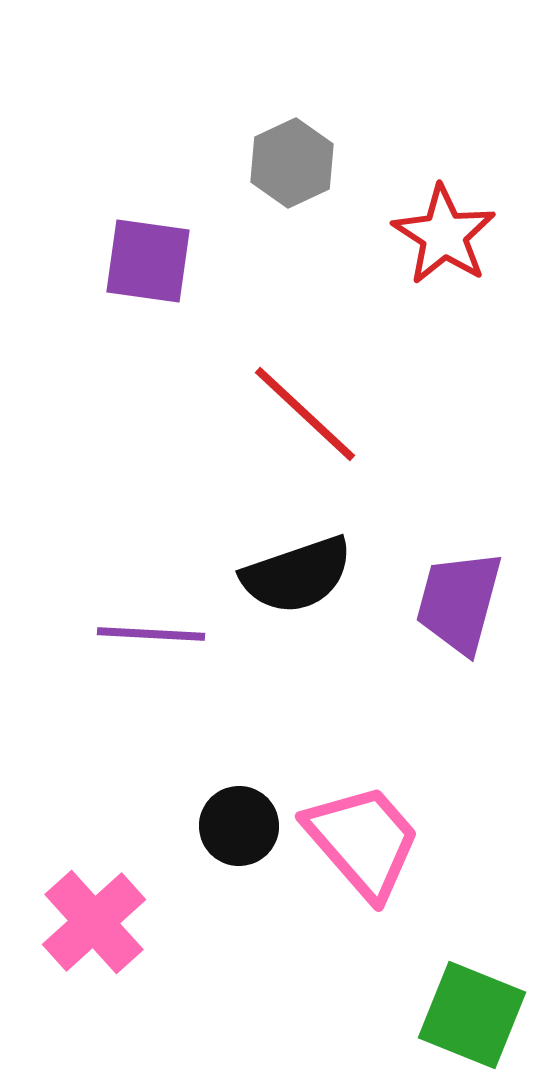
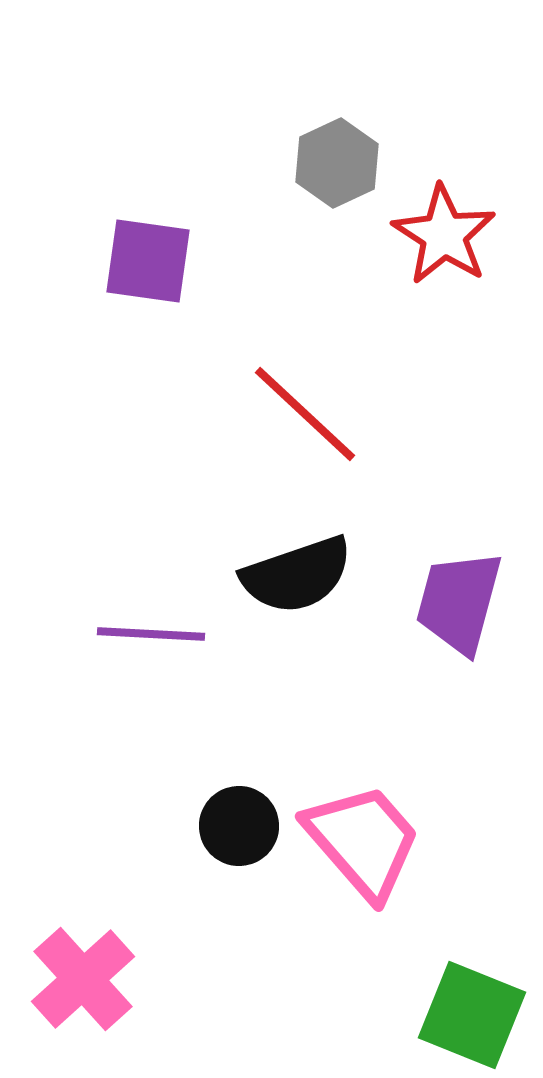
gray hexagon: moved 45 px right
pink cross: moved 11 px left, 57 px down
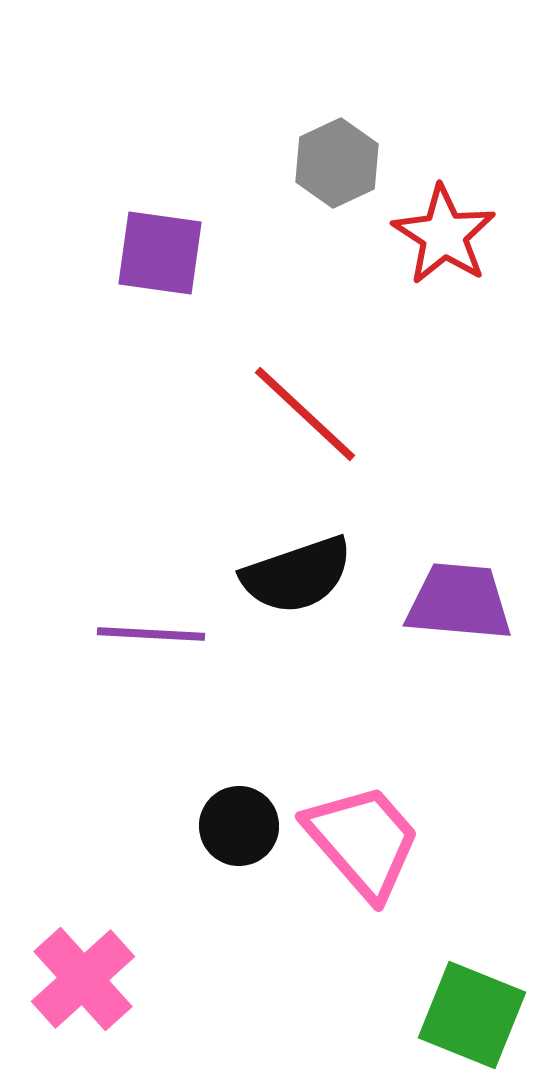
purple square: moved 12 px right, 8 px up
purple trapezoid: rotated 80 degrees clockwise
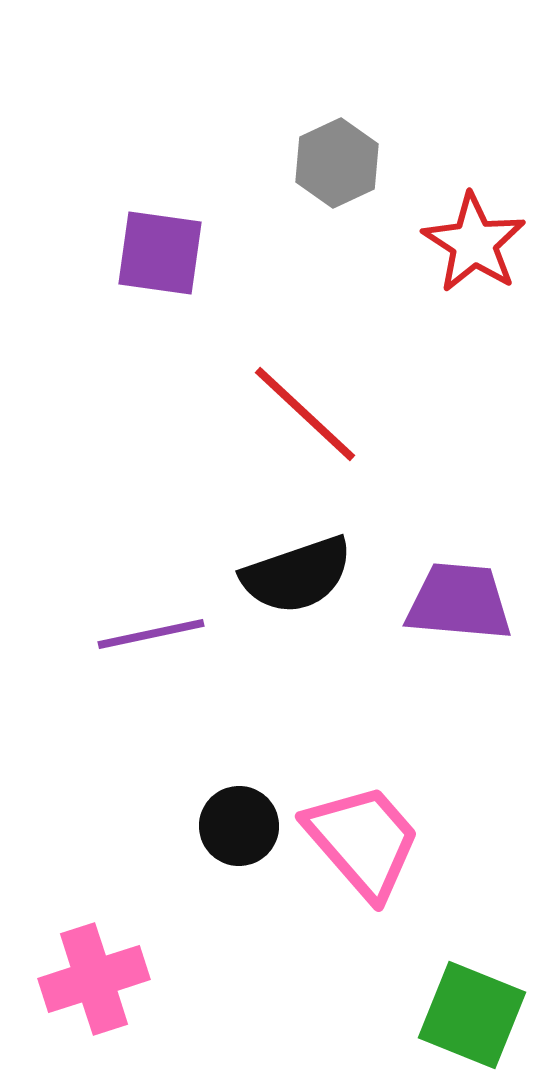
red star: moved 30 px right, 8 px down
purple line: rotated 15 degrees counterclockwise
pink cross: moved 11 px right; rotated 24 degrees clockwise
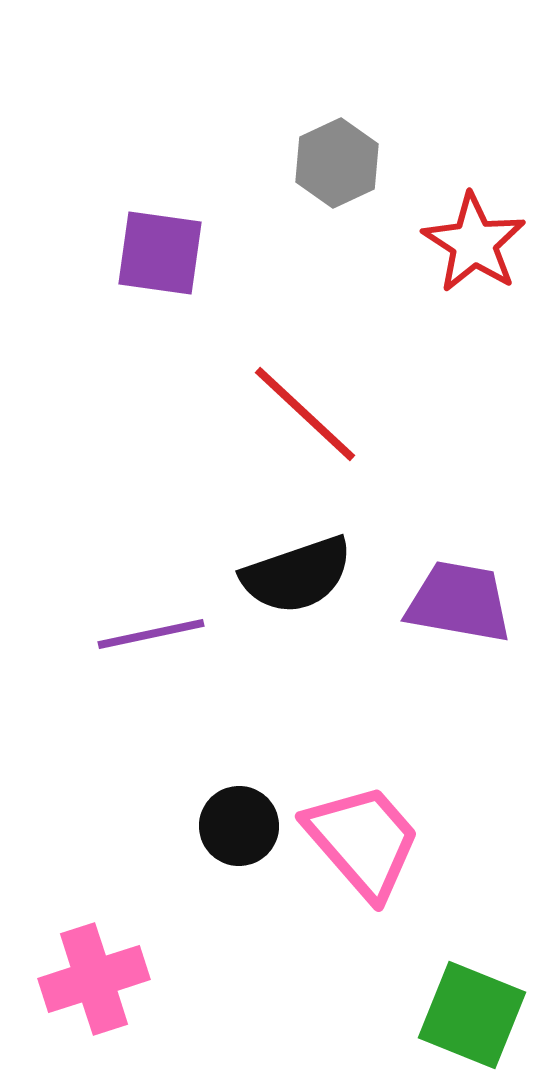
purple trapezoid: rotated 5 degrees clockwise
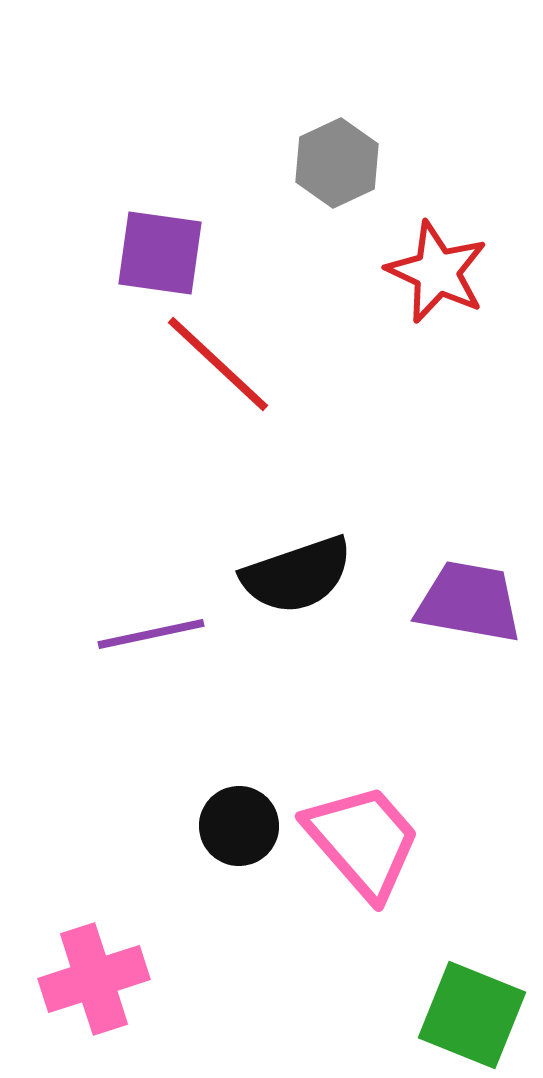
red star: moved 37 px left, 29 px down; rotated 8 degrees counterclockwise
red line: moved 87 px left, 50 px up
purple trapezoid: moved 10 px right
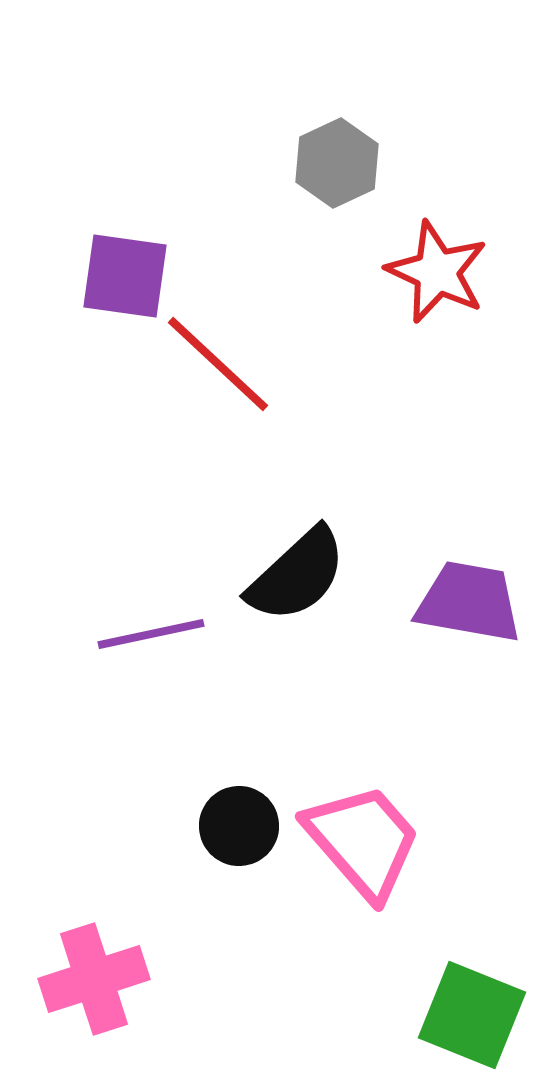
purple square: moved 35 px left, 23 px down
black semicircle: rotated 24 degrees counterclockwise
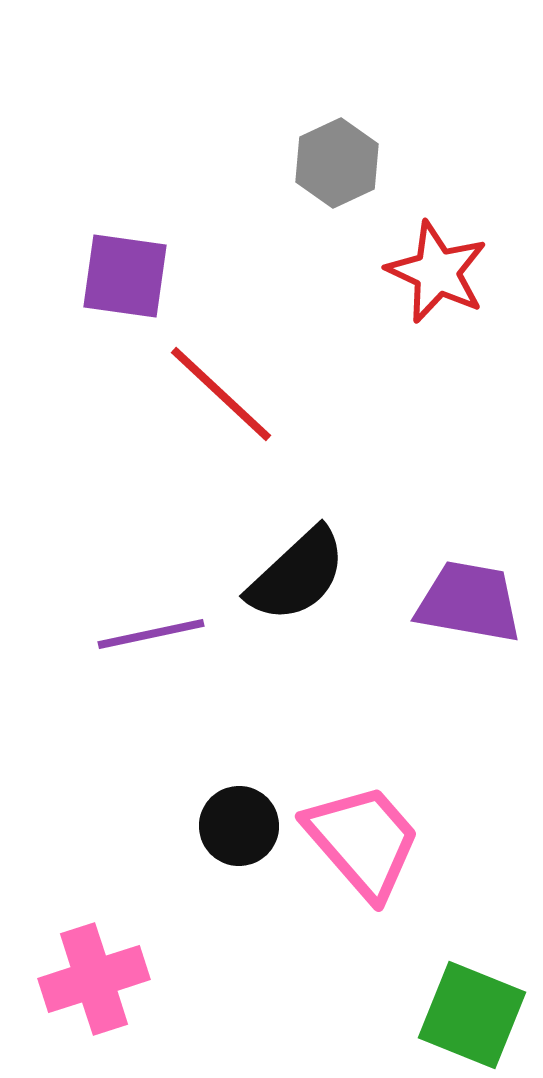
red line: moved 3 px right, 30 px down
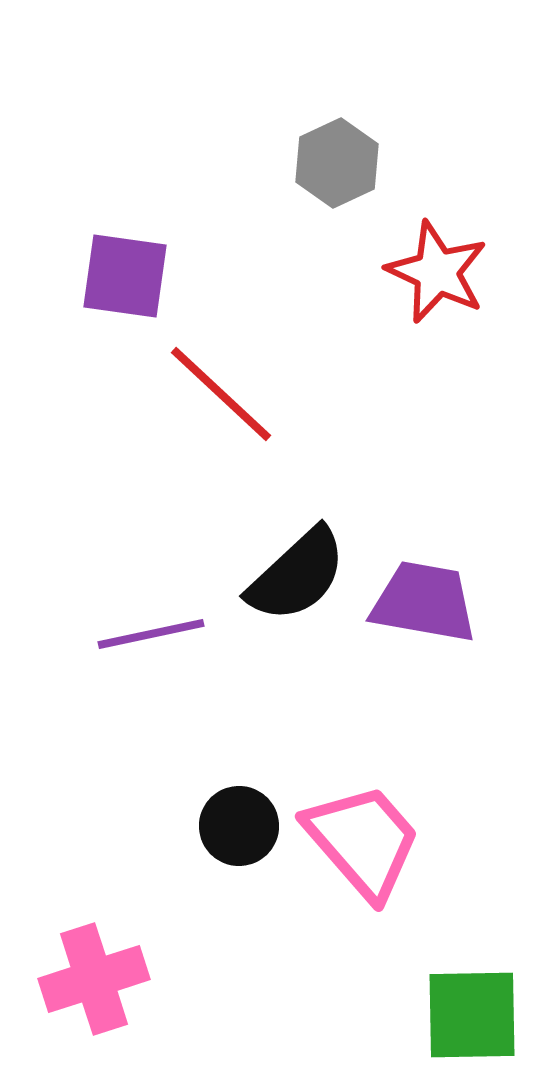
purple trapezoid: moved 45 px left
green square: rotated 23 degrees counterclockwise
